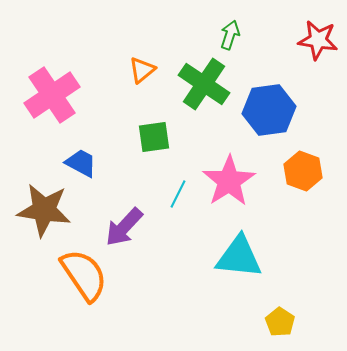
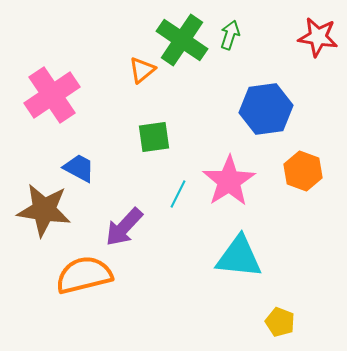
red star: moved 3 px up
green cross: moved 22 px left, 44 px up
blue hexagon: moved 3 px left, 1 px up
blue trapezoid: moved 2 px left, 5 px down
orange semicircle: rotated 70 degrees counterclockwise
yellow pentagon: rotated 12 degrees counterclockwise
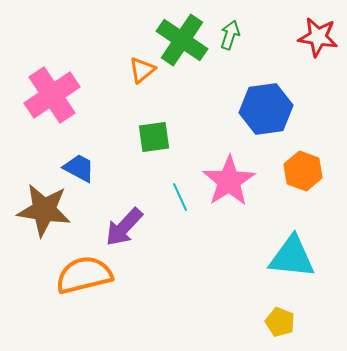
cyan line: moved 2 px right, 3 px down; rotated 52 degrees counterclockwise
cyan triangle: moved 53 px right
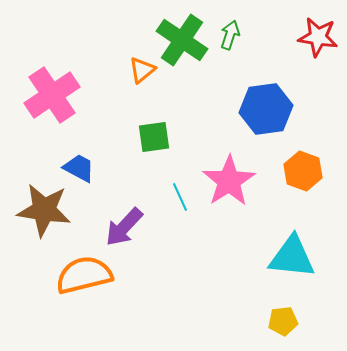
yellow pentagon: moved 3 px right, 1 px up; rotated 28 degrees counterclockwise
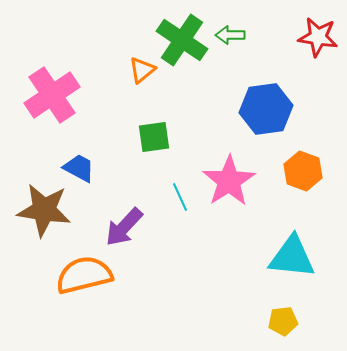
green arrow: rotated 108 degrees counterclockwise
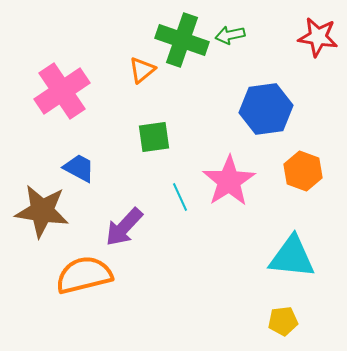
green arrow: rotated 12 degrees counterclockwise
green cross: rotated 15 degrees counterclockwise
pink cross: moved 10 px right, 4 px up
brown star: moved 2 px left, 1 px down
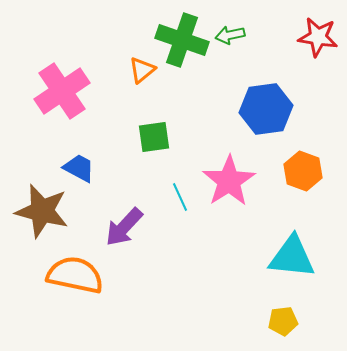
brown star: rotated 6 degrees clockwise
orange semicircle: moved 9 px left; rotated 26 degrees clockwise
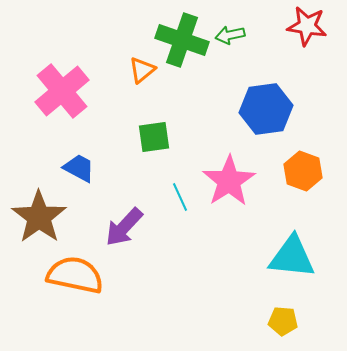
red star: moved 11 px left, 11 px up
pink cross: rotated 6 degrees counterclockwise
brown star: moved 3 px left, 6 px down; rotated 22 degrees clockwise
yellow pentagon: rotated 12 degrees clockwise
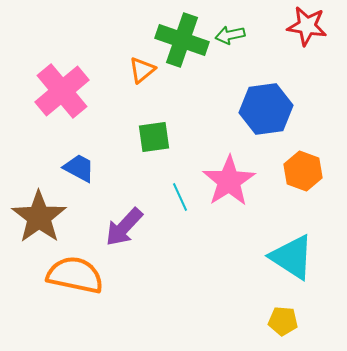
cyan triangle: rotated 27 degrees clockwise
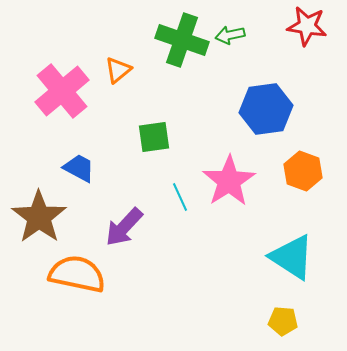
orange triangle: moved 24 px left
orange semicircle: moved 2 px right, 1 px up
